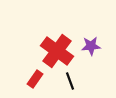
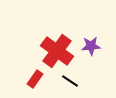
black line: rotated 36 degrees counterclockwise
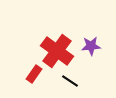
red rectangle: moved 1 px left, 5 px up
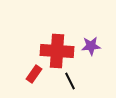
red cross: rotated 32 degrees counterclockwise
black line: rotated 30 degrees clockwise
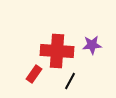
purple star: moved 1 px right, 1 px up
black line: rotated 54 degrees clockwise
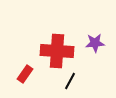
purple star: moved 3 px right, 2 px up
red rectangle: moved 9 px left
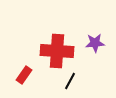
red rectangle: moved 1 px left, 1 px down
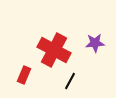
red cross: moved 3 px left, 1 px up; rotated 24 degrees clockwise
red rectangle: rotated 12 degrees counterclockwise
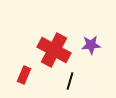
purple star: moved 4 px left, 2 px down
black line: rotated 12 degrees counterclockwise
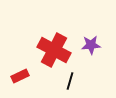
red rectangle: moved 4 px left, 1 px down; rotated 42 degrees clockwise
